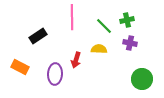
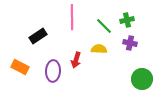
purple ellipse: moved 2 px left, 3 px up
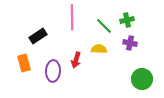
orange rectangle: moved 4 px right, 4 px up; rotated 48 degrees clockwise
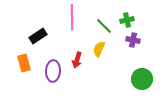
purple cross: moved 3 px right, 3 px up
yellow semicircle: rotated 70 degrees counterclockwise
red arrow: moved 1 px right
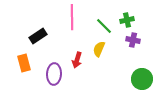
purple ellipse: moved 1 px right, 3 px down
